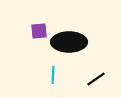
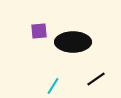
black ellipse: moved 4 px right
cyan line: moved 11 px down; rotated 30 degrees clockwise
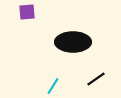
purple square: moved 12 px left, 19 px up
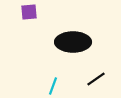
purple square: moved 2 px right
cyan line: rotated 12 degrees counterclockwise
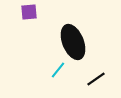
black ellipse: rotated 68 degrees clockwise
cyan line: moved 5 px right, 16 px up; rotated 18 degrees clockwise
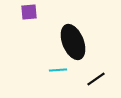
cyan line: rotated 48 degrees clockwise
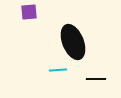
black line: rotated 36 degrees clockwise
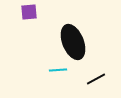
black line: rotated 30 degrees counterclockwise
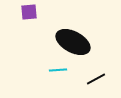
black ellipse: rotated 40 degrees counterclockwise
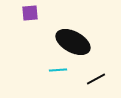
purple square: moved 1 px right, 1 px down
